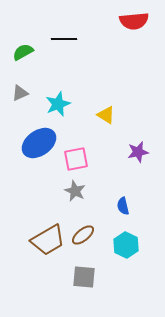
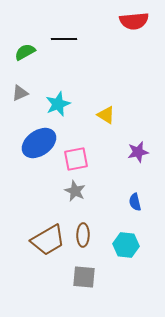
green semicircle: moved 2 px right
blue semicircle: moved 12 px right, 4 px up
brown ellipse: rotated 50 degrees counterclockwise
cyan hexagon: rotated 20 degrees counterclockwise
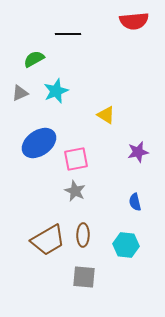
black line: moved 4 px right, 5 px up
green semicircle: moved 9 px right, 7 px down
cyan star: moved 2 px left, 13 px up
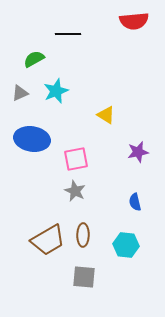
blue ellipse: moved 7 px left, 4 px up; rotated 44 degrees clockwise
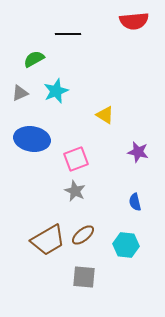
yellow triangle: moved 1 px left
purple star: rotated 25 degrees clockwise
pink square: rotated 10 degrees counterclockwise
brown ellipse: rotated 50 degrees clockwise
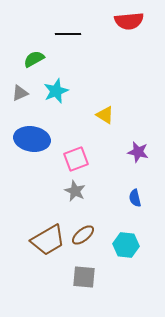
red semicircle: moved 5 px left
blue semicircle: moved 4 px up
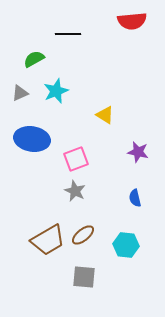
red semicircle: moved 3 px right
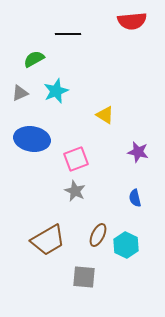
brown ellipse: moved 15 px right; rotated 25 degrees counterclockwise
cyan hexagon: rotated 20 degrees clockwise
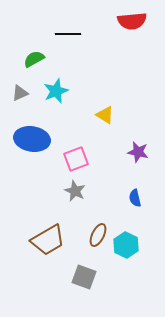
gray square: rotated 15 degrees clockwise
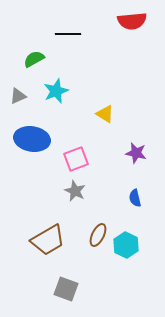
gray triangle: moved 2 px left, 3 px down
yellow triangle: moved 1 px up
purple star: moved 2 px left, 1 px down
gray square: moved 18 px left, 12 px down
